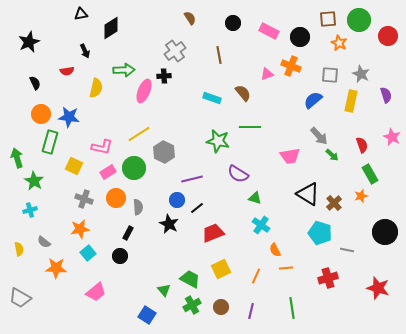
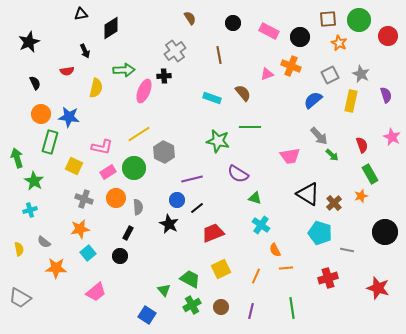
gray square at (330, 75): rotated 30 degrees counterclockwise
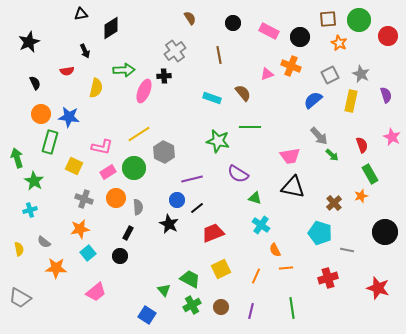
black triangle at (308, 194): moved 15 px left, 7 px up; rotated 20 degrees counterclockwise
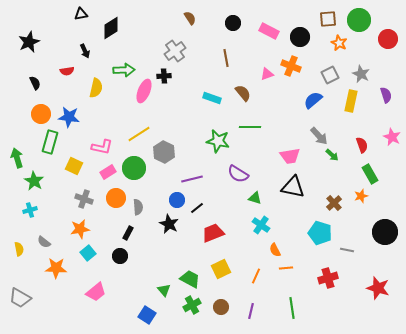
red circle at (388, 36): moved 3 px down
brown line at (219, 55): moved 7 px right, 3 px down
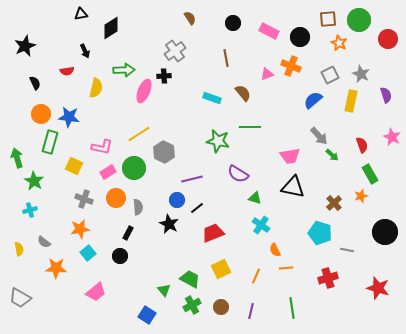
black star at (29, 42): moved 4 px left, 4 px down
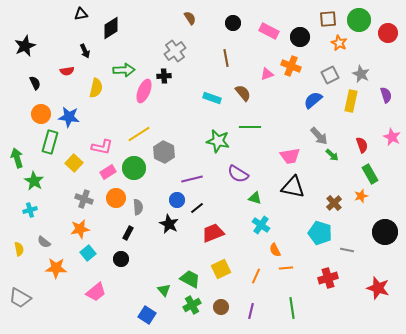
red circle at (388, 39): moved 6 px up
yellow square at (74, 166): moved 3 px up; rotated 18 degrees clockwise
black circle at (120, 256): moved 1 px right, 3 px down
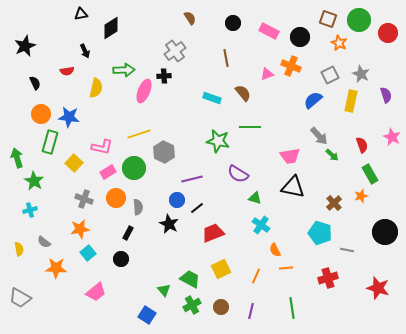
brown square at (328, 19): rotated 24 degrees clockwise
yellow line at (139, 134): rotated 15 degrees clockwise
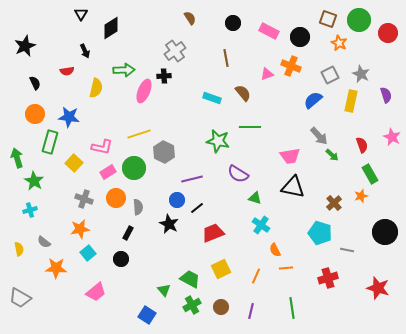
black triangle at (81, 14): rotated 48 degrees counterclockwise
orange circle at (41, 114): moved 6 px left
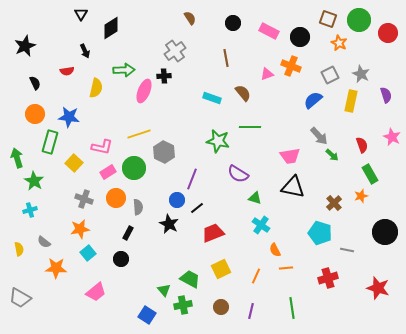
purple line at (192, 179): rotated 55 degrees counterclockwise
green cross at (192, 305): moved 9 px left; rotated 18 degrees clockwise
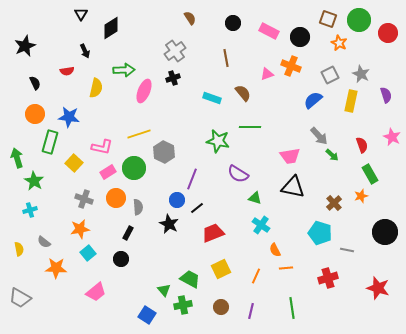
black cross at (164, 76): moved 9 px right, 2 px down; rotated 16 degrees counterclockwise
